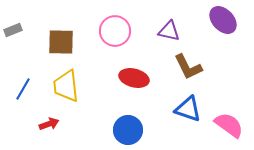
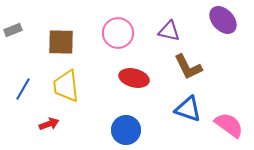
pink circle: moved 3 px right, 2 px down
blue circle: moved 2 px left
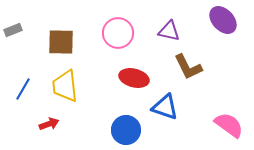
yellow trapezoid: moved 1 px left
blue triangle: moved 23 px left, 2 px up
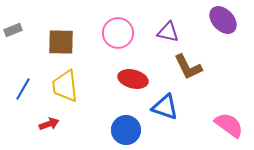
purple triangle: moved 1 px left, 1 px down
red ellipse: moved 1 px left, 1 px down
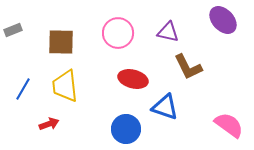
blue circle: moved 1 px up
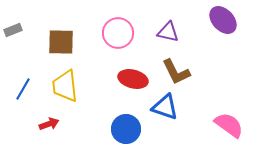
brown L-shape: moved 12 px left, 5 px down
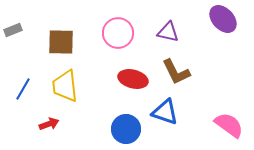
purple ellipse: moved 1 px up
blue triangle: moved 5 px down
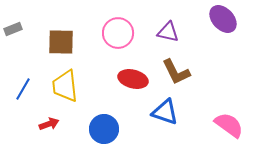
gray rectangle: moved 1 px up
blue circle: moved 22 px left
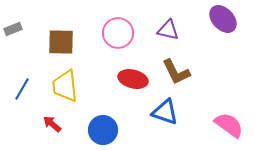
purple triangle: moved 2 px up
blue line: moved 1 px left
red arrow: moved 3 px right; rotated 120 degrees counterclockwise
blue circle: moved 1 px left, 1 px down
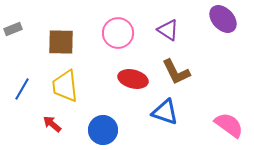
purple triangle: rotated 20 degrees clockwise
